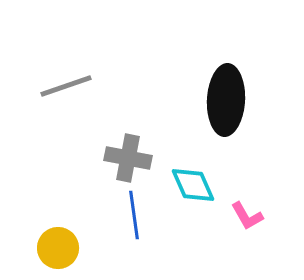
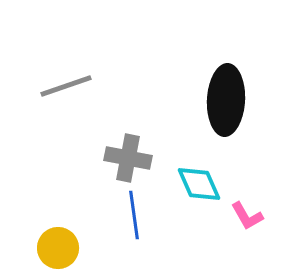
cyan diamond: moved 6 px right, 1 px up
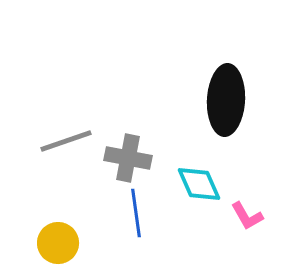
gray line: moved 55 px down
blue line: moved 2 px right, 2 px up
yellow circle: moved 5 px up
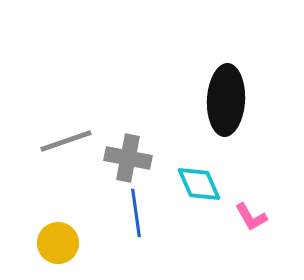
pink L-shape: moved 4 px right, 1 px down
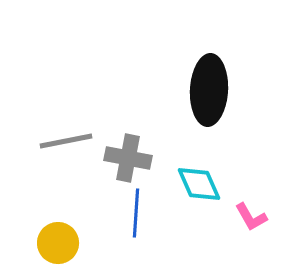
black ellipse: moved 17 px left, 10 px up
gray line: rotated 8 degrees clockwise
blue line: rotated 12 degrees clockwise
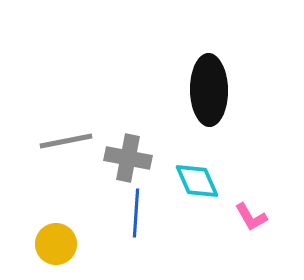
black ellipse: rotated 4 degrees counterclockwise
cyan diamond: moved 2 px left, 3 px up
yellow circle: moved 2 px left, 1 px down
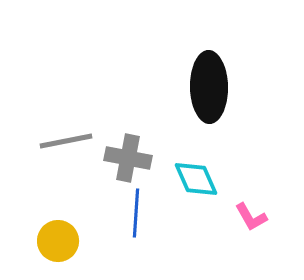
black ellipse: moved 3 px up
cyan diamond: moved 1 px left, 2 px up
yellow circle: moved 2 px right, 3 px up
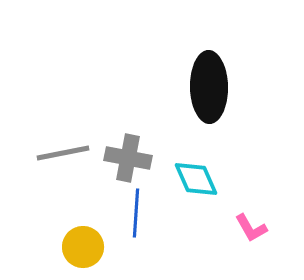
gray line: moved 3 px left, 12 px down
pink L-shape: moved 11 px down
yellow circle: moved 25 px right, 6 px down
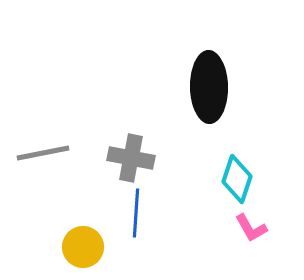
gray line: moved 20 px left
gray cross: moved 3 px right
cyan diamond: moved 41 px right; rotated 42 degrees clockwise
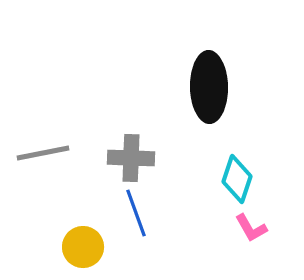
gray cross: rotated 9 degrees counterclockwise
blue line: rotated 24 degrees counterclockwise
